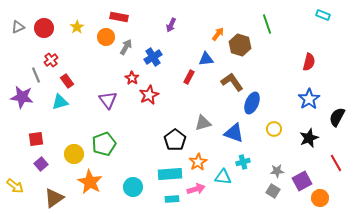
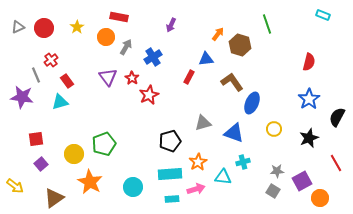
purple triangle at (108, 100): moved 23 px up
black pentagon at (175, 140): moved 5 px left, 1 px down; rotated 20 degrees clockwise
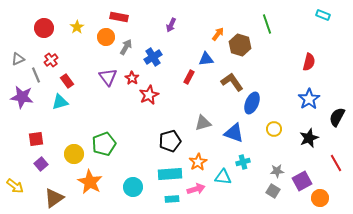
gray triangle at (18, 27): moved 32 px down
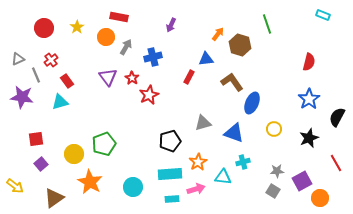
blue cross at (153, 57): rotated 18 degrees clockwise
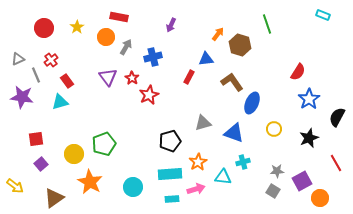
red semicircle at (309, 62): moved 11 px left, 10 px down; rotated 18 degrees clockwise
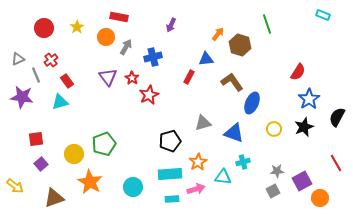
black star at (309, 138): moved 5 px left, 11 px up
gray square at (273, 191): rotated 32 degrees clockwise
brown triangle at (54, 198): rotated 15 degrees clockwise
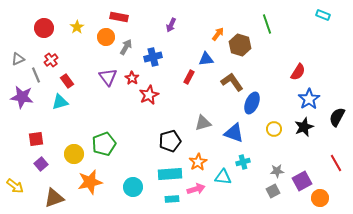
orange star at (90, 182): rotated 30 degrees clockwise
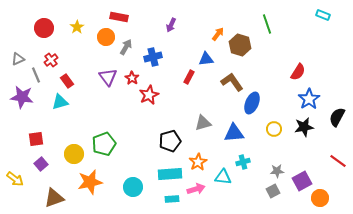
black star at (304, 127): rotated 12 degrees clockwise
blue triangle at (234, 133): rotated 25 degrees counterclockwise
red line at (336, 163): moved 2 px right, 2 px up; rotated 24 degrees counterclockwise
yellow arrow at (15, 186): moved 7 px up
